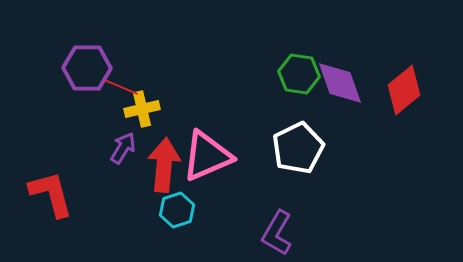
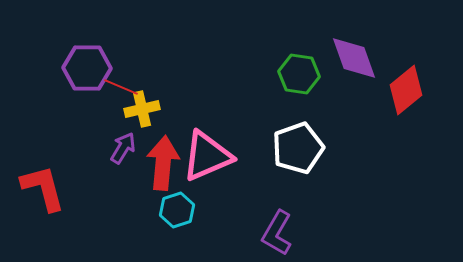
purple diamond: moved 14 px right, 25 px up
red diamond: moved 2 px right
white pentagon: rotated 6 degrees clockwise
red arrow: moved 1 px left, 2 px up
red L-shape: moved 8 px left, 6 px up
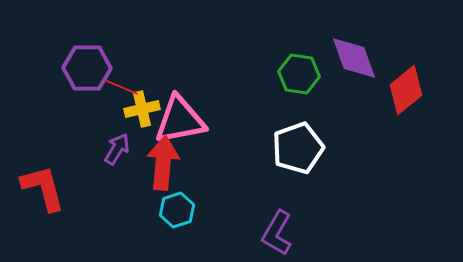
purple arrow: moved 6 px left, 1 px down
pink triangle: moved 27 px left, 36 px up; rotated 12 degrees clockwise
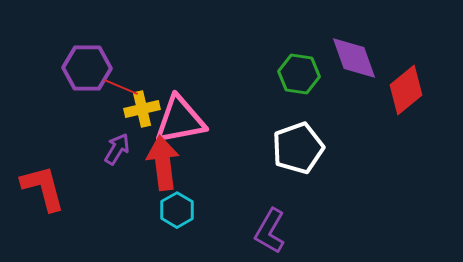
red arrow: rotated 12 degrees counterclockwise
cyan hexagon: rotated 12 degrees counterclockwise
purple L-shape: moved 7 px left, 2 px up
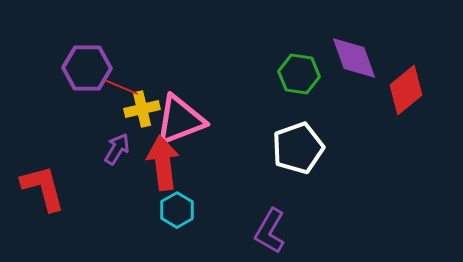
pink triangle: rotated 10 degrees counterclockwise
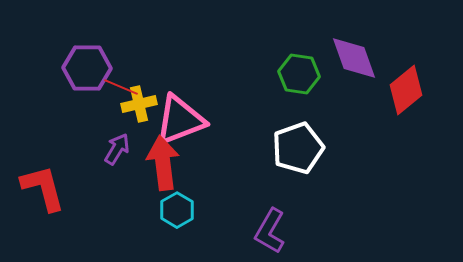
yellow cross: moved 3 px left, 5 px up
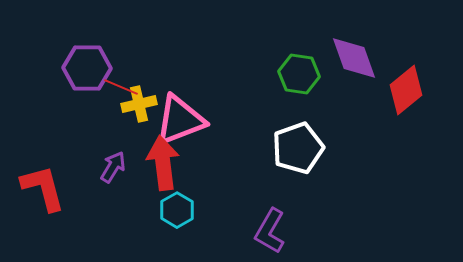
purple arrow: moved 4 px left, 18 px down
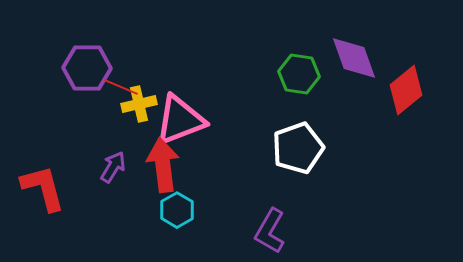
red arrow: moved 2 px down
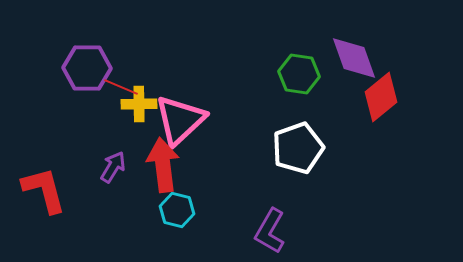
red diamond: moved 25 px left, 7 px down
yellow cross: rotated 12 degrees clockwise
pink triangle: rotated 22 degrees counterclockwise
red L-shape: moved 1 px right, 2 px down
cyan hexagon: rotated 16 degrees counterclockwise
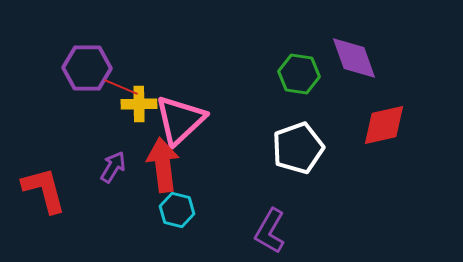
red diamond: moved 3 px right, 28 px down; rotated 27 degrees clockwise
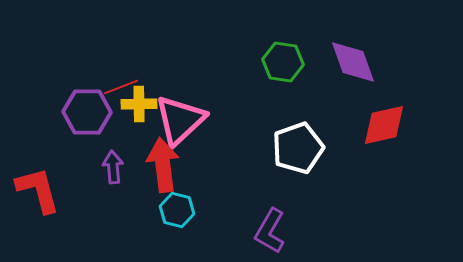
purple diamond: moved 1 px left, 4 px down
purple hexagon: moved 44 px down
green hexagon: moved 16 px left, 12 px up
red line: rotated 44 degrees counterclockwise
purple arrow: rotated 36 degrees counterclockwise
red L-shape: moved 6 px left
